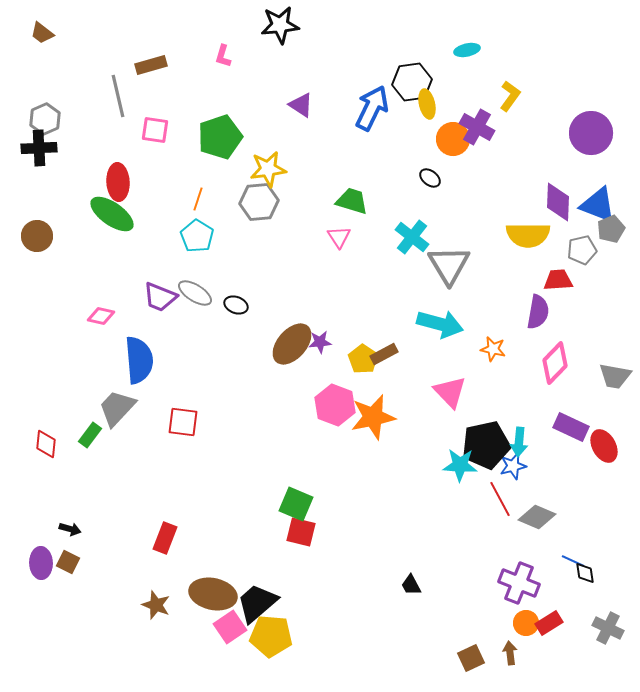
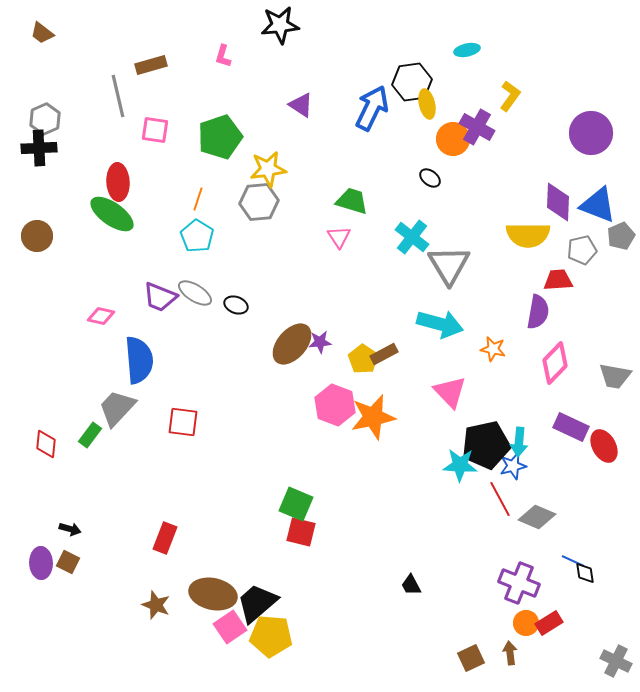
gray pentagon at (611, 229): moved 10 px right, 7 px down
gray cross at (608, 628): moved 8 px right, 33 px down
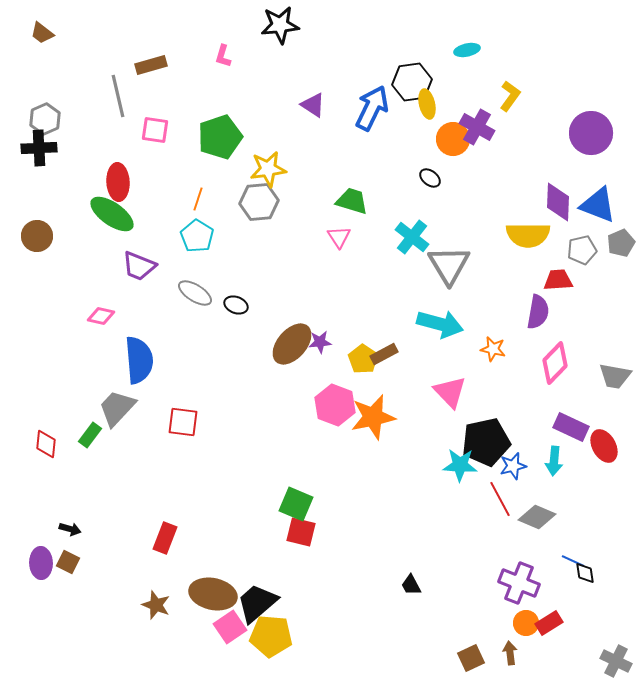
purple triangle at (301, 105): moved 12 px right
gray pentagon at (621, 236): moved 7 px down
purple trapezoid at (160, 297): moved 21 px left, 31 px up
cyan arrow at (519, 442): moved 35 px right, 19 px down
black pentagon at (486, 445): moved 3 px up
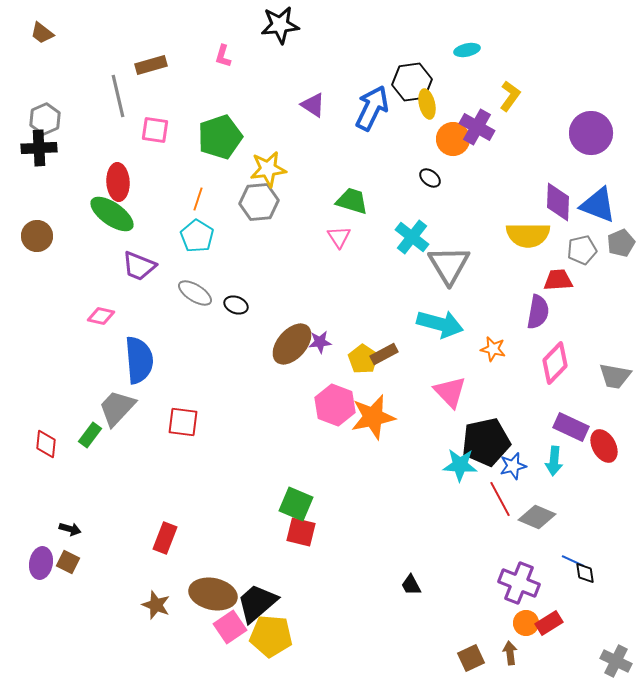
purple ellipse at (41, 563): rotated 12 degrees clockwise
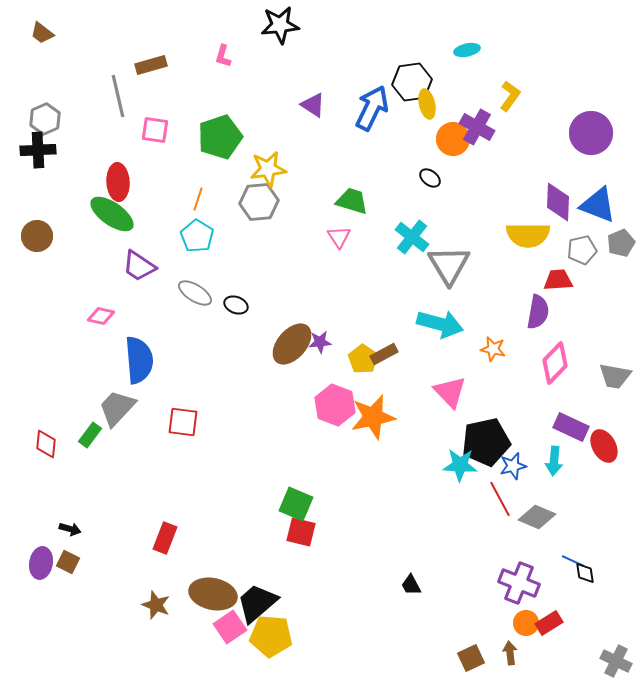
black cross at (39, 148): moved 1 px left, 2 px down
purple trapezoid at (139, 266): rotated 12 degrees clockwise
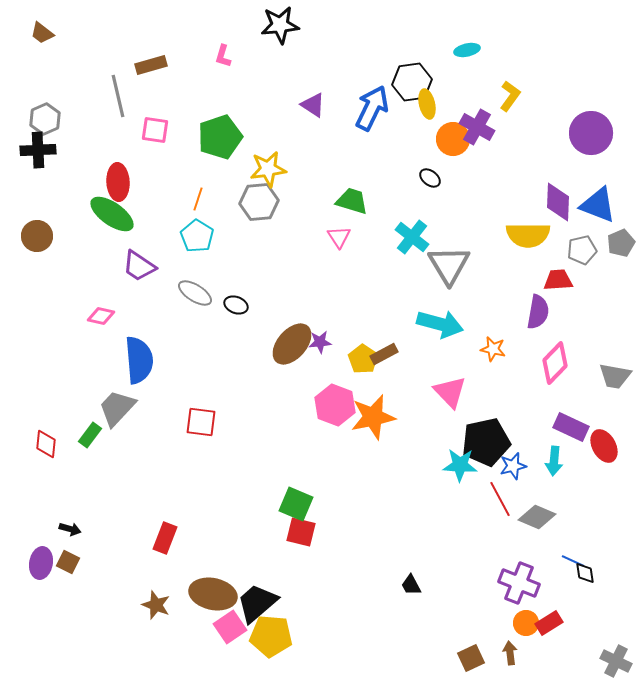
red square at (183, 422): moved 18 px right
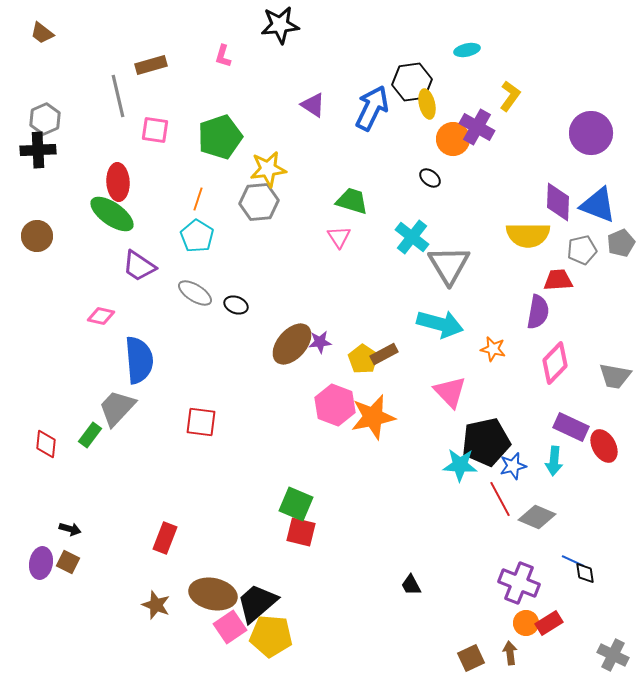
gray cross at (616, 661): moved 3 px left, 6 px up
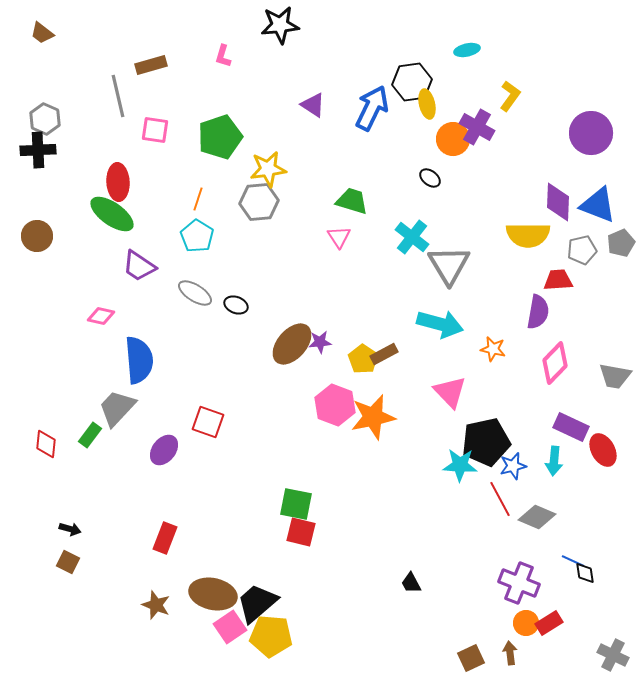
gray hexagon at (45, 119): rotated 12 degrees counterclockwise
red square at (201, 422): moved 7 px right; rotated 12 degrees clockwise
red ellipse at (604, 446): moved 1 px left, 4 px down
green square at (296, 504): rotated 12 degrees counterclockwise
purple ellipse at (41, 563): moved 123 px right, 113 px up; rotated 28 degrees clockwise
black trapezoid at (411, 585): moved 2 px up
